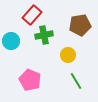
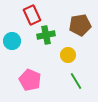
red rectangle: rotated 66 degrees counterclockwise
green cross: moved 2 px right
cyan circle: moved 1 px right
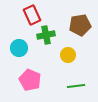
cyan circle: moved 7 px right, 7 px down
green line: moved 5 px down; rotated 66 degrees counterclockwise
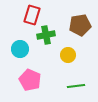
red rectangle: rotated 42 degrees clockwise
cyan circle: moved 1 px right, 1 px down
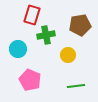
cyan circle: moved 2 px left
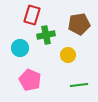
brown pentagon: moved 1 px left, 1 px up
cyan circle: moved 2 px right, 1 px up
green line: moved 3 px right, 1 px up
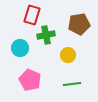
green line: moved 7 px left, 1 px up
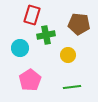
brown pentagon: rotated 15 degrees clockwise
pink pentagon: rotated 15 degrees clockwise
green line: moved 3 px down
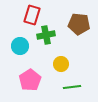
cyan circle: moved 2 px up
yellow circle: moved 7 px left, 9 px down
